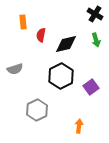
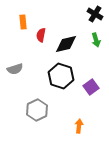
black hexagon: rotated 15 degrees counterclockwise
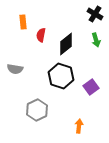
black diamond: rotated 25 degrees counterclockwise
gray semicircle: rotated 28 degrees clockwise
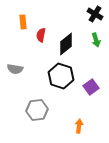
gray hexagon: rotated 20 degrees clockwise
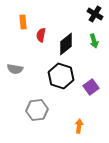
green arrow: moved 2 px left, 1 px down
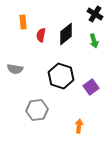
black diamond: moved 10 px up
